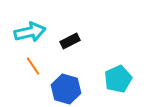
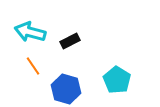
cyan arrow: rotated 152 degrees counterclockwise
cyan pentagon: moved 1 px left, 1 px down; rotated 16 degrees counterclockwise
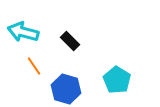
cyan arrow: moved 7 px left
black rectangle: rotated 72 degrees clockwise
orange line: moved 1 px right
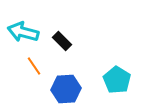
black rectangle: moved 8 px left
blue hexagon: rotated 20 degrees counterclockwise
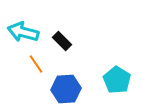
orange line: moved 2 px right, 2 px up
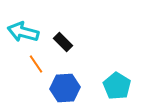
black rectangle: moved 1 px right, 1 px down
cyan pentagon: moved 6 px down
blue hexagon: moved 1 px left, 1 px up
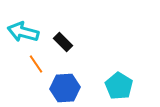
cyan pentagon: moved 2 px right
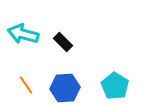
cyan arrow: moved 2 px down
orange line: moved 10 px left, 21 px down
cyan pentagon: moved 4 px left
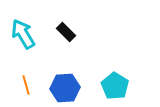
cyan arrow: rotated 44 degrees clockwise
black rectangle: moved 3 px right, 10 px up
orange line: rotated 18 degrees clockwise
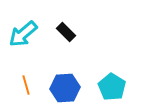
cyan arrow: rotated 100 degrees counterclockwise
cyan pentagon: moved 3 px left, 1 px down
